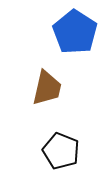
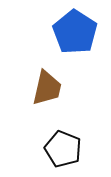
black pentagon: moved 2 px right, 2 px up
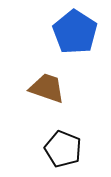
brown trapezoid: rotated 84 degrees counterclockwise
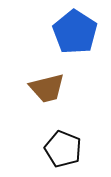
brown trapezoid: rotated 147 degrees clockwise
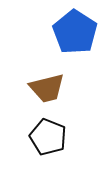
black pentagon: moved 15 px left, 12 px up
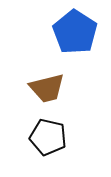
black pentagon: rotated 9 degrees counterclockwise
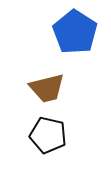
black pentagon: moved 2 px up
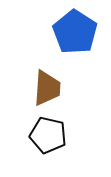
brown trapezoid: rotated 72 degrees counterclockwise
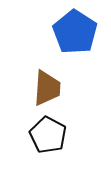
black pentagon: rotated 15 degrees clockwise
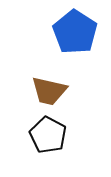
brown trapezoid: moved 2 px right, 3 px down; rotated 99 degrees clockwise
